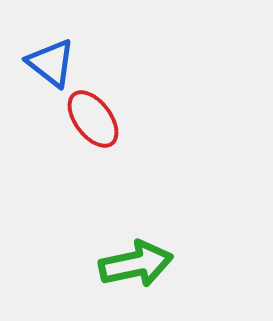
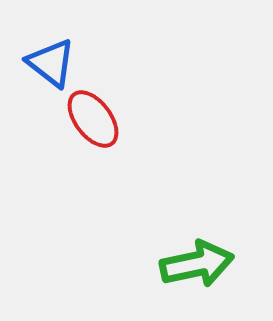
green arrow: moved 61 px right
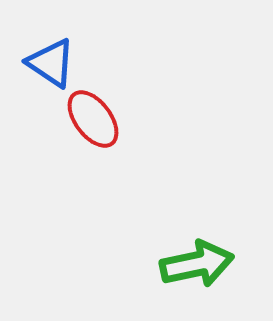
blue triangle: rotated 4 degrees counterclockwise
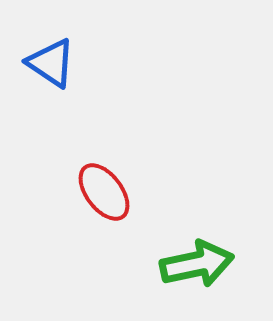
red ellipse: moved 11 px right, 73 px down
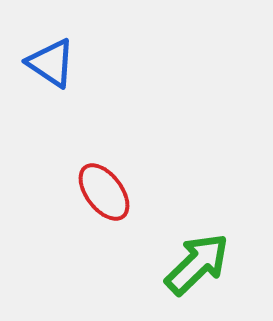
green arrow: rotated 32 degrees counterclockwise
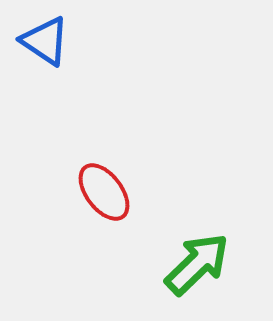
blue triangle: moved 6 px left, 22 px up
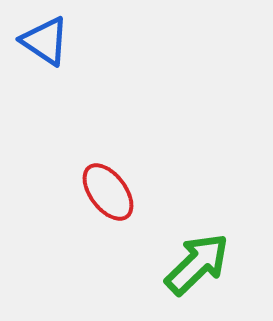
red ellipse: moved 4 px right
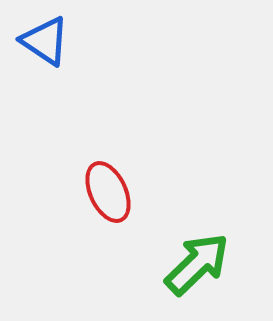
red ellipse: rotated 12 degrees clockwise
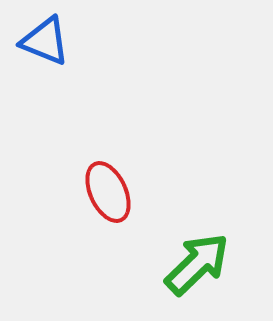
blue triangle: rotated 12 degrees counterclockwise
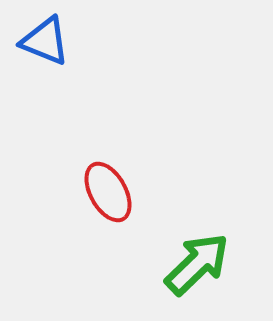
red ellipse: rotated 4 degrees counterclockwise
